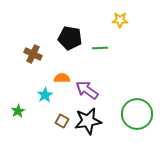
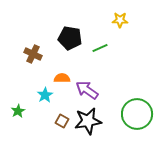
green line: rotated 21 degrees counterclockwise
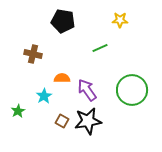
black pentagon: moved 7 px left, 17 px up
brown cross: rotated 12 degrees counterclockwise
purple arrow: rotated 20 degrees clockwise
cyan star: moved 1 px left, 1 px down
green circle: moved 5 px left, 24 px up
